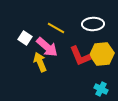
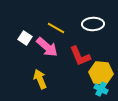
yellow hexagon: moved 1 px left, 19 px down; rotated 10 degrees clockwise
yellow arrow: moved 17 px down
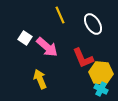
white ellipse: rotated 60 degrees clockwise
yellow line: moved 4 px right, 13 px up; rotated 36 degrees clockwise
red L-shape: moved 3 px right, 2 px down
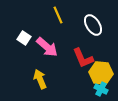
yellow line: moved 2 px left
white ellipse: moved 1 px down
white square: moved 1 px left
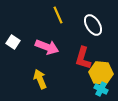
white square: moved 11 px left, 4 px down
pink arrow: rotated 20 degrees counterclockwise
red L-shape: rotated 40 degrees clockwise
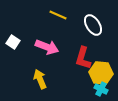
yellow line: rotated 42 degrees counterclockwise
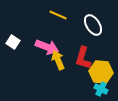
yellow hexagon: moved 1 px up
yellow arrow: moved 18 px right, 19 px up
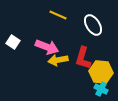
yellow arrow: rotated 78 degrees counterclockwise
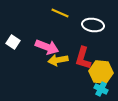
yellow line: moved 2 px right, 2 px up
white ellipse: rotated 50 degrees counterclockwise
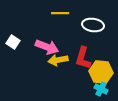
yellow line: rotated 24 degrees counterclockwise
